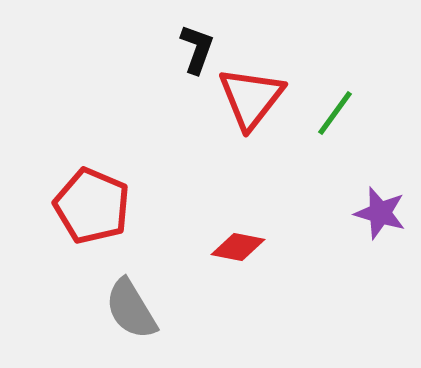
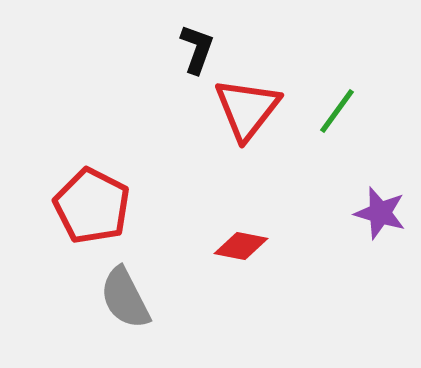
red triangle: moved 4 px left, 11 px down
green line: moved 2 px right, 2 px up
red pentagon: rotated 4 degrees clockwise
red diamond: moved 3 px right, 1 px up
gray semicircle: moved 6 px left, 11 px up; rotated 4 degrees clockwise
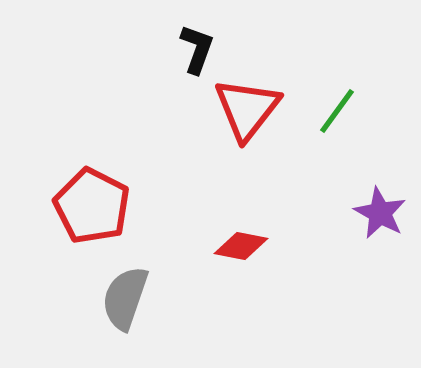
purple star: rotated 12 degrees clockwise
gray semicircle: rotated 46 degrees clockwise
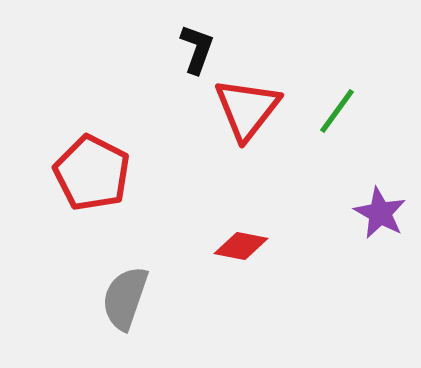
red pentagon: moved 33 px up
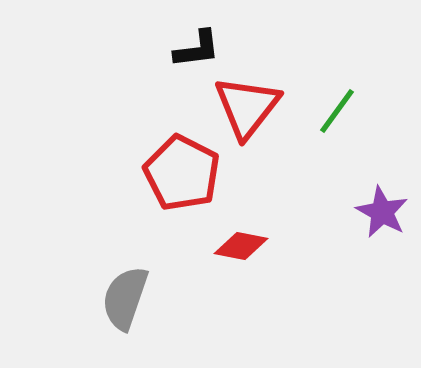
black L-shape: rotated 63 degrees clockwise
red triangle: moved 2 px up
red pentagon: moved 90 px right
purple star: moved 2 px right, 1 px up
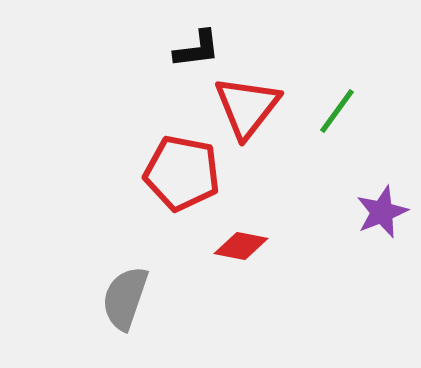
red pentagon: rotated 16 degrees counterclockwise
purple star: rotated 22 degrees clockwise
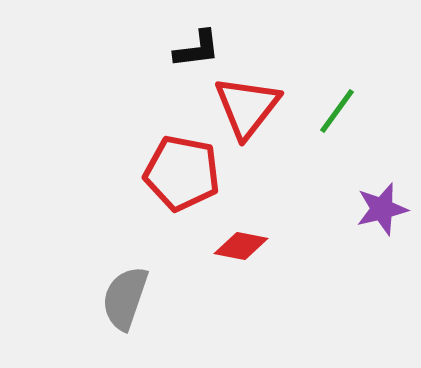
purple star: moved 3 px up; rotated 8 degrees clockwise
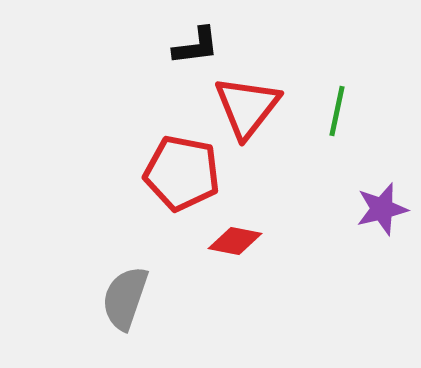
black L-shape: moved 1 px left, 3 px up
green line: rotated 24 degrees counterclockwise
red diamond: moved 6 px left, 5 px up
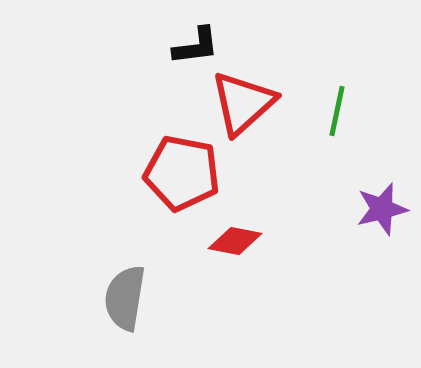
red triangle: moved 4 px left, 4 px up; rotated 10 degrees clockwise
gray semicircle: rotated 10 degrees counterclockwise
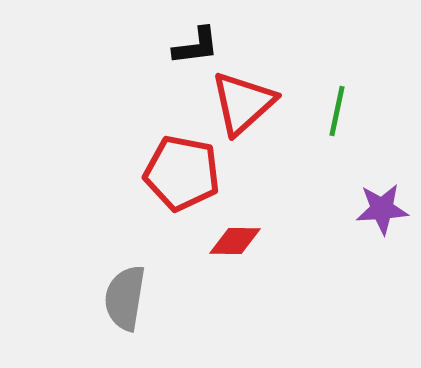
purple star: rotated 10 degrees clockwise
red diamond: rotated 10 degrees counterclockwise
